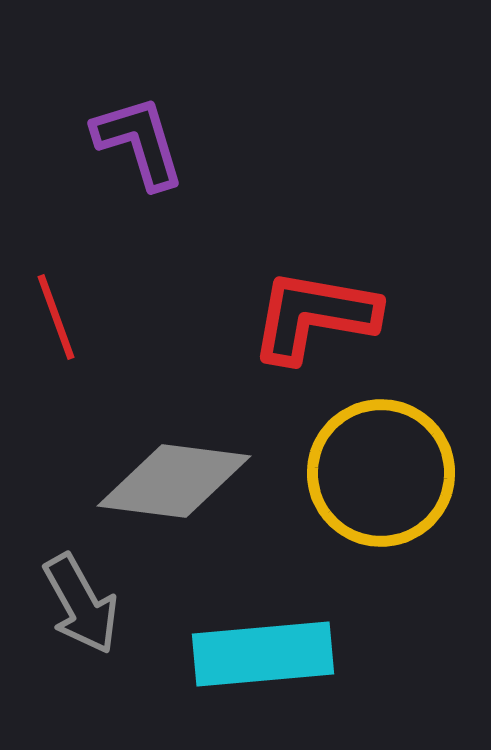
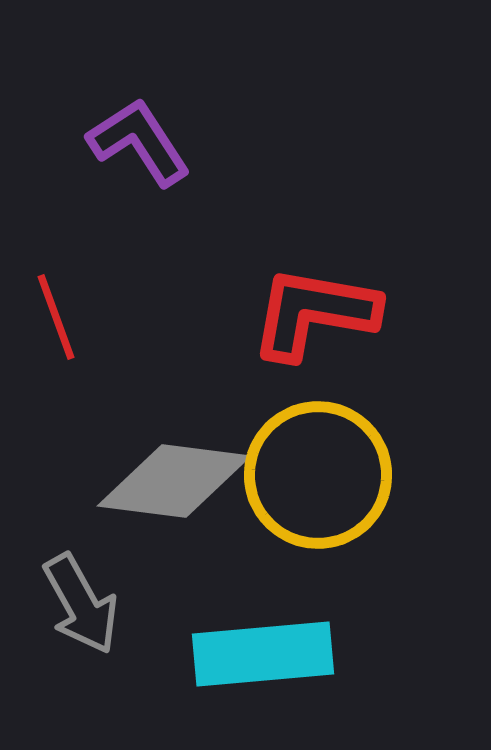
purple L-shape: rotated 16 degrees counterclockwise
red L-shape: moved 3 px up
yellow circle: moved 63 px left, 2 px down
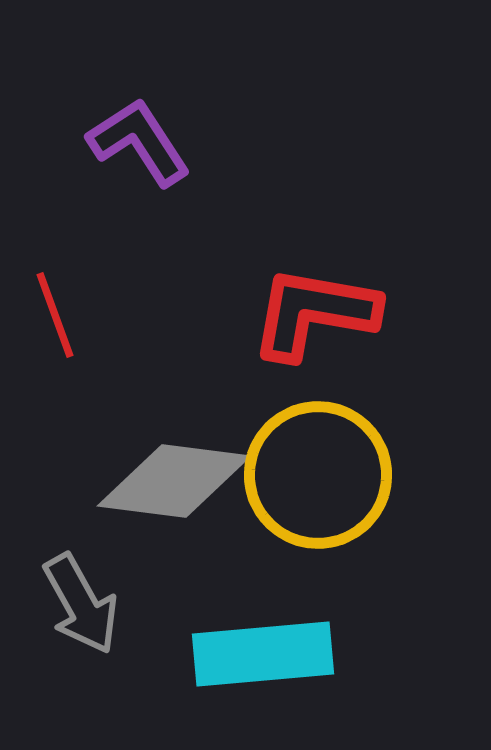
red line: moved 1 px left, 2 px up
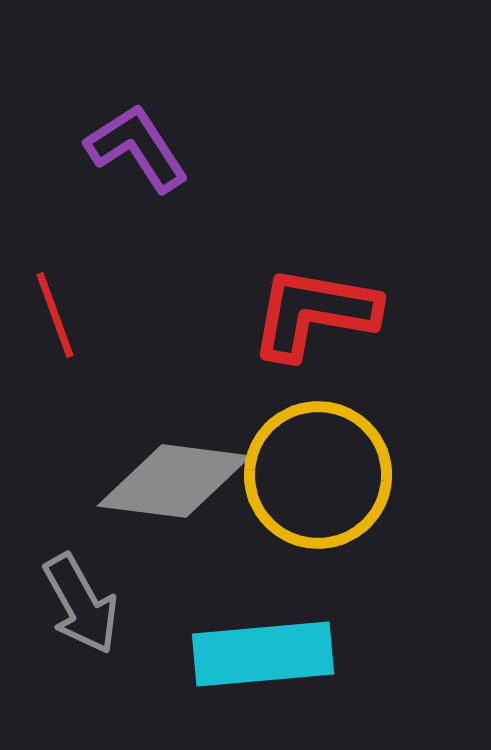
purple L-shape: moved 2 px left, 6 px down
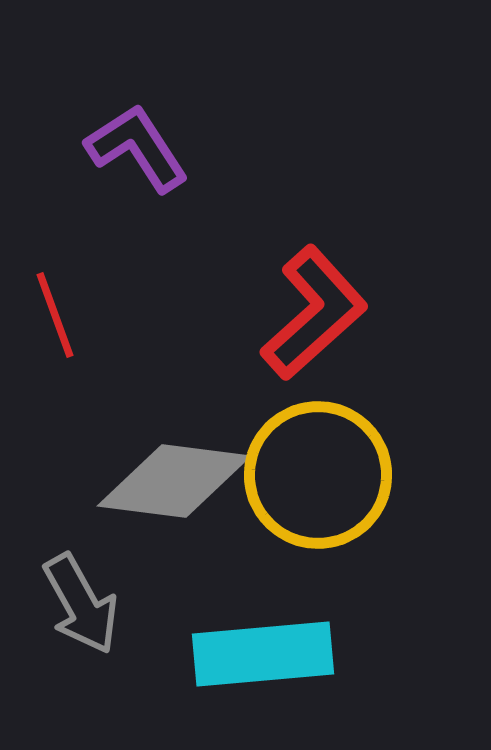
red L-shape: rotated 128 degrees clockwise
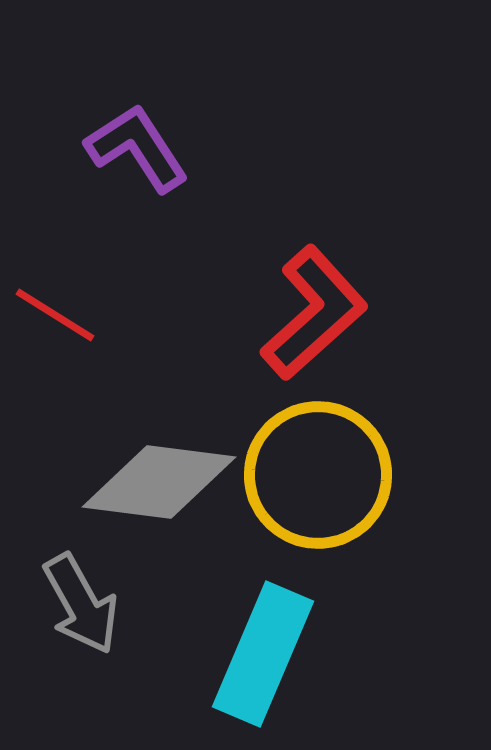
red line: rotated 38 degrees counterclockwise
gray diamond: moved 15 px left, 1 px down
cyan rectangle: rotated 62 degrees counterclockwise
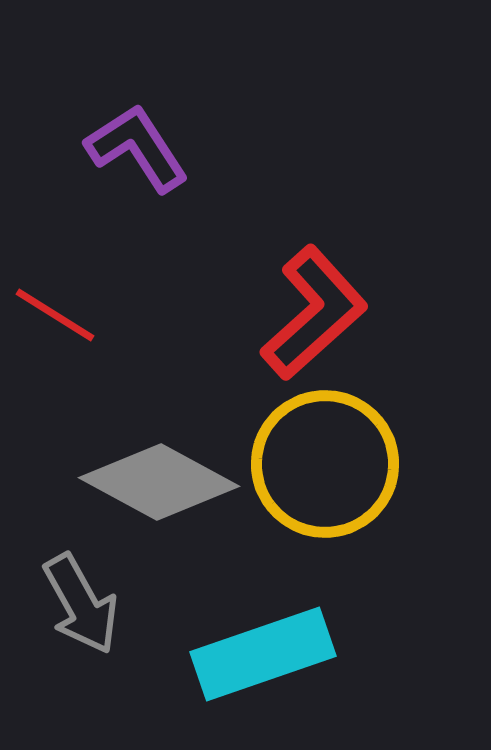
yellow circle: moved 7 px right, 11 px up
gray diamond: rotated 21 degrees clockwise
cyan rectangle: rotated 48 degrees clockwise
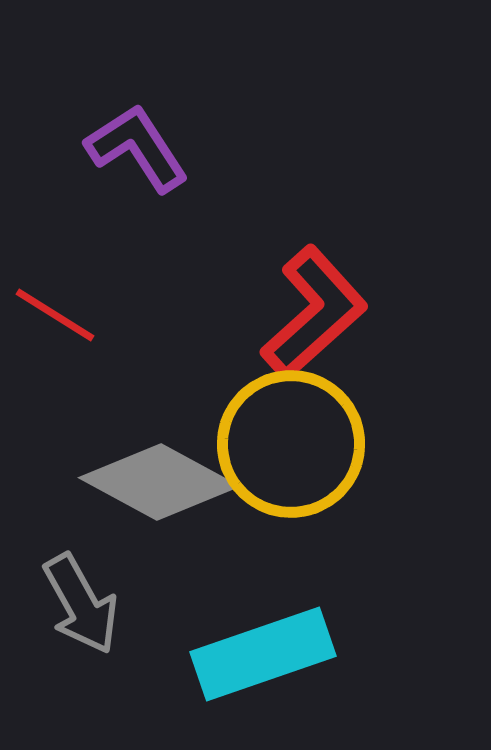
yellow circle: moved 34 px left, 20 px up
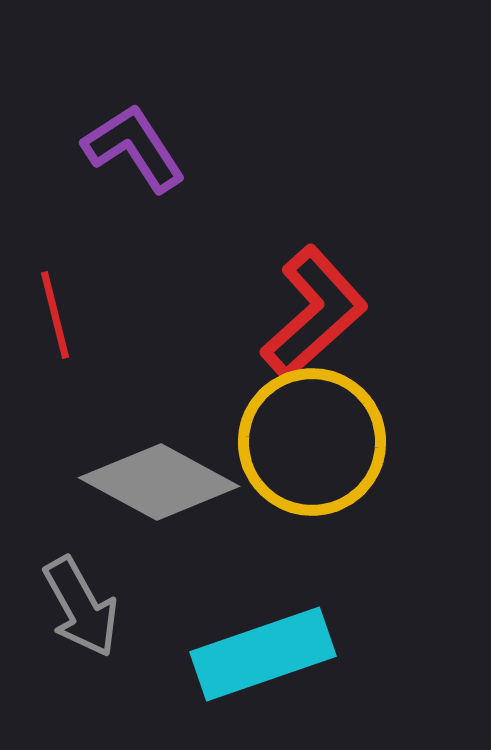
purple L-shape: moved 3 px left
red line: rotated 44 degrees clockwise
yellow circle: moved 21 px right, 2 px up
gray arrow: moved 3 px down
